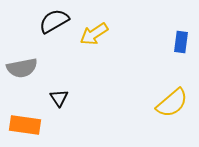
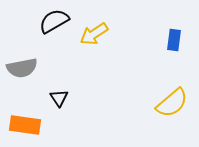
blue rectangle: moved 7 px left, 2 px up
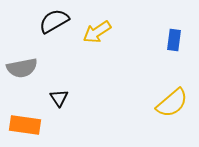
yellow arrow: moved 3 px right, 2 px up
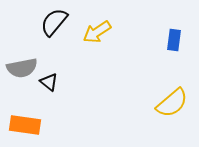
black semicircle: moved 1 px down; rotated 20 degrees counterclockwise
black triangle: moved 10 px left, 16 px up; rotated 18 degrees counterclockwise
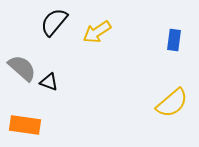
gray semicircle: rotated 128 degrees counterclockwise
black triangle: rotated 18 degrees counterclockwise
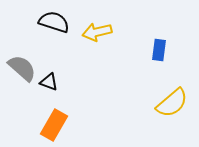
black semicircle: rotated 68 degrees clockwise
yellow arrow: rotated 20 degrees clockwise
blue rectangle: moved 15 px left, 10 px down
orange rectangle: moved 29 px right; rotated 68 degrees counterclockwise
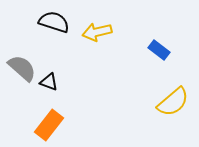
blue rectangle: rotated 60 degrees counterclockwise
yellow semicircle: moved 1 px right, 1 px up
orange rectangle: moved 5 px left; rotated 8 degrees clockwise
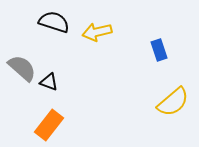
blue rectangle: rotated 35 degrees clockwise
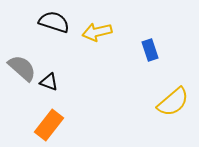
blue rectangle: moved 9 px left
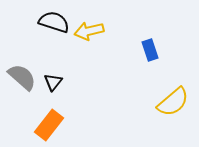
yellow arrow: moved 8 px left, 1 px up
gray semicircle: moved 9 px down
black triangle: moved 4 px right; rotated 48 degrees clockwise
